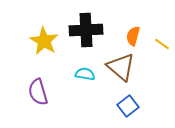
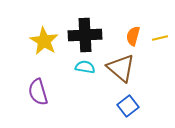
black cross: moved 1 px left, 5 px down
yellow line: moved 2 px left, 6 px up; rotated 49 degrees counterclockwise
brown triangle: moved 1 px down
cyan semicircle: moved 7 px up
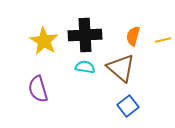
yellow line: moved 3 px right, 2 px down
purple semicircle: moved 3 px up
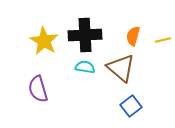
blue square: moved 3 px right
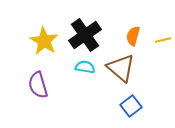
black cross: rotated 32 degrees counterclockwise
purple semicircle: moved 4 px up
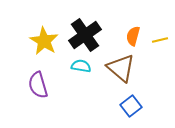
yellow line: moved 3 px left
cyan semicircle: moved 4 px left, 1 px up
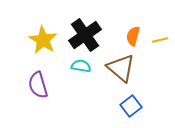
yellow star: moved 1 px left, 1 px up
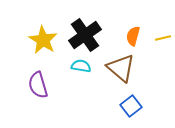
yellow line: moved 3 px right, 2 px up
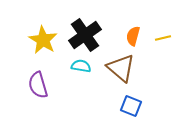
blue square: rotated 30 degrees counterclockwise
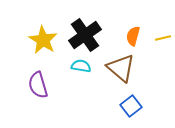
blue square: rotated 30 degrees clockwise
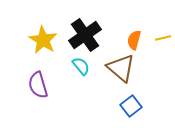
orange semicircle: moved 1 px right, 4 px down
cyan semicircle: rotated 42 degrees clockwise
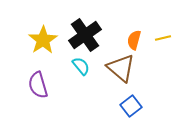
yellow star: rotated 8 degrees clockwise
